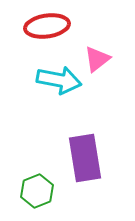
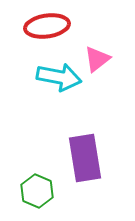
cyan arrow: moved 3 px up
green hexagon: rotated 16 degrees counterclockwise
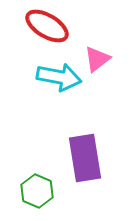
red ellipse: rotated 39 degrees clockwise
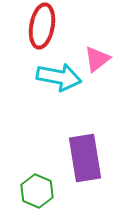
red ellipse: moved 5 px left; rotated 69 degrees clockwise
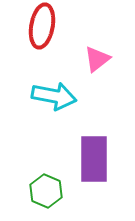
cyan arrow: moved 5 px left, 19 px down
purple rectangle: moved 9 px right, 1 px down; rotated 9 degrees clockwise
green hexagon: moved 9 px right
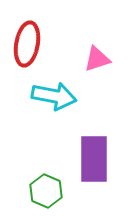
red ellipse: moved 15 px left, 18 px down
pink triangle: rotated 20 degrees clockwise
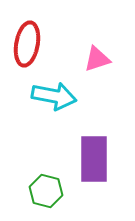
green hexagon: rotated 8 degrees counterclockwise
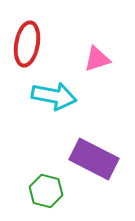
purple rectangle: rotated 63 degrees counterclockwise
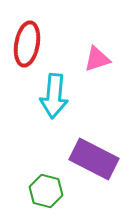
cyan arrow: rotated 84 degrees clockwise
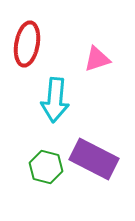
cyan arrow: moved 1 px right, 4 px down
green hexagon: moved 24 px up
